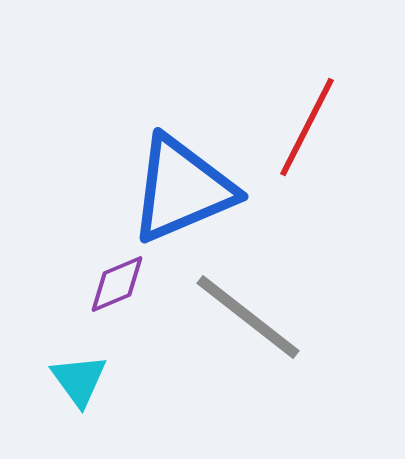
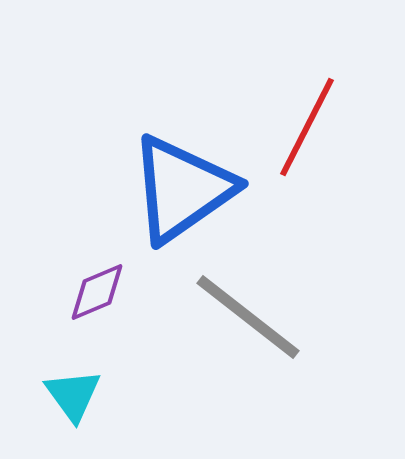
blue triangle: rotated 12 degrees counterclockwise
purple diamond: moved 20 px left, 8 px down
cyan triangle: moved 6 px left, 15 px down
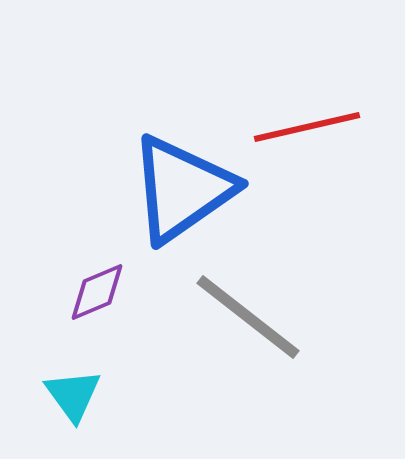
red line: rotated 50 degrees clockwise
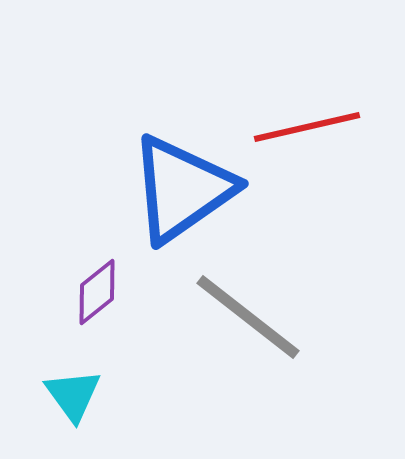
purple diamond: rotated 16 degrees counterclockwise
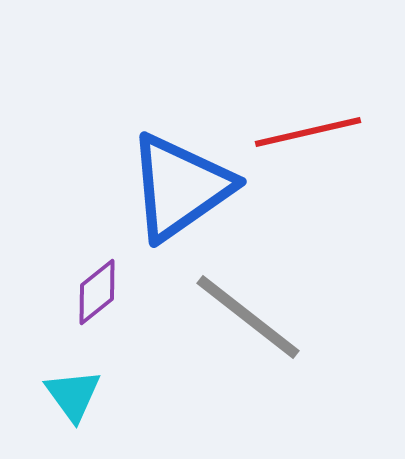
red line: moved 1 px right, 5 px down
blue triangle: moved 2 px left, 2 px up
